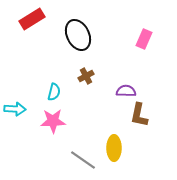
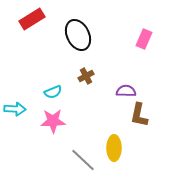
cyan semicircle: moved 1 px left; rotated 54 degrees clockwise
gray line: rotated 8 degrees clockwise
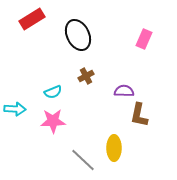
purple semicircle: moved 2 px left
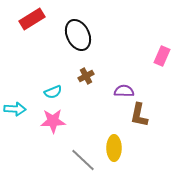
pink rectangle: moved 18 px right, 17 px down
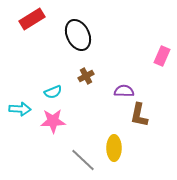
cyan arrow: moved 5 px right
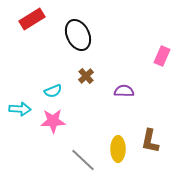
brown cross: rotated 14 degrees counterclockwise
cyan semicircle: moved 1 px up
brown L-shape: moved 11 px right, 26 px down
yellow ellipse: moved 4 px right, 1 px down
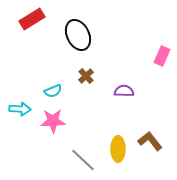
brown L-shape: rotated 130 degrees clockwise
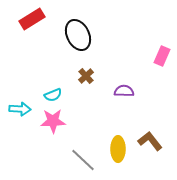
cyan semicircle: moved 4 px down
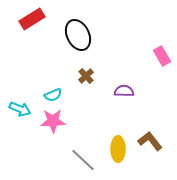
pink rectangle: rotated 54 degrees counterclockwise
cyan arrow: rotated 20 degrees clockwise
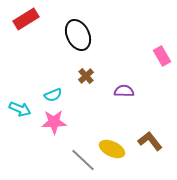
red rectangle: moved 6 px left
pink star: moved 1 px right, 1 px down
yellow ellipse: moved 6 px left; rotated 65 degrees counterclockwise
